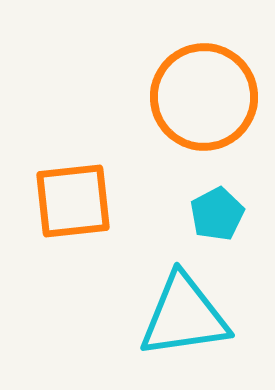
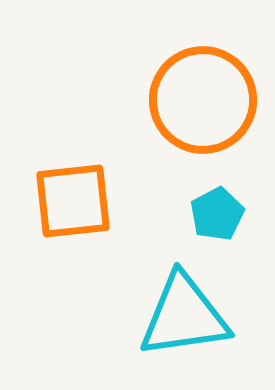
orange circle: moved 1 px left, 3 px down
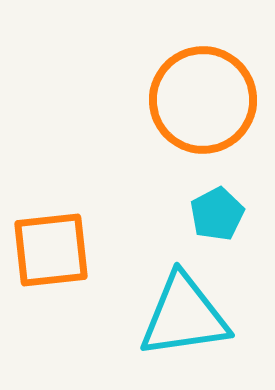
orange square: moved 22 px left, 49 px down
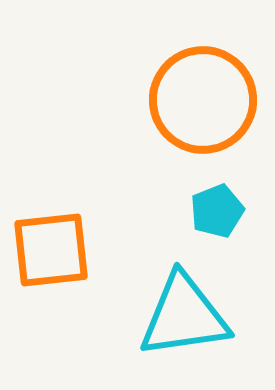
cyan pentagon: moved 3 px up; rotated 6 degrees clockwise
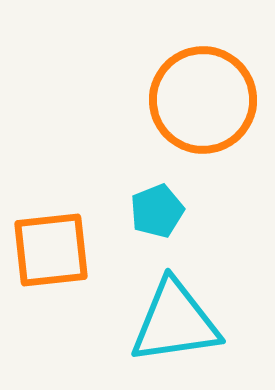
cyan pentagon: moved 60 px left
cyan triangle: moved 9 px left, 6 px down
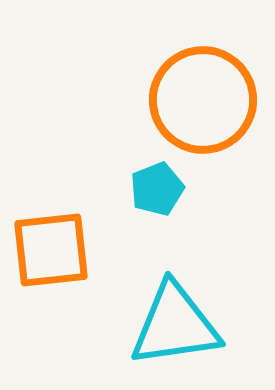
cyan pentagon: moved 22 px up
cyan triangle: moved 3 px down
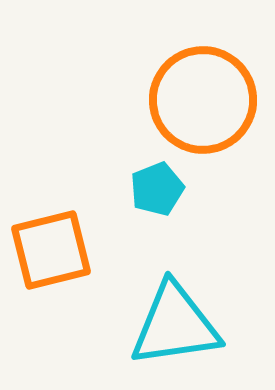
orange square: rotated 8 degrees counterclockwise
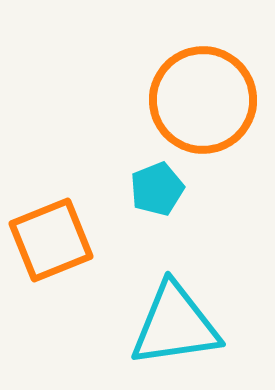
orange square: moved 10 px up; rotated 8 degrees counterclockwise
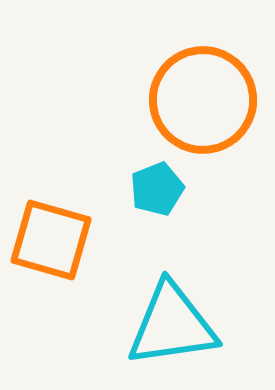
orange square: rotated 38 degrees clockwise
cyan triangle: moved 3 px left
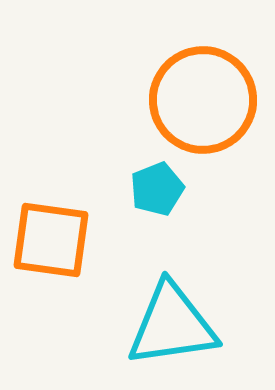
orange square: rotated 8 degrees counterclockwise
